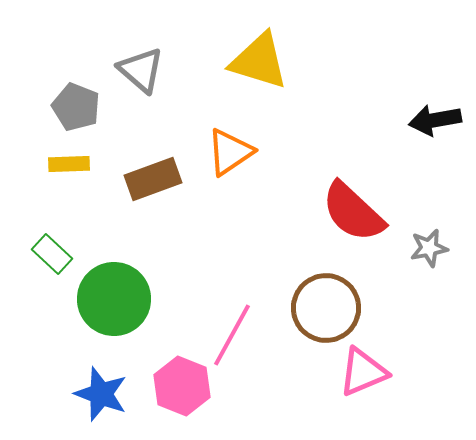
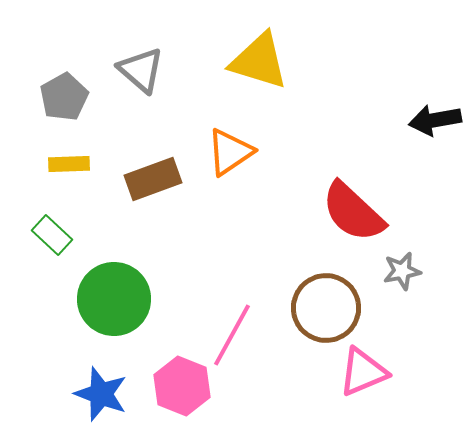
gray pentagon: moved 12 px left, 10 px up; rotated 21 degrees clockwise
gray star: moved 27 px left, 23 px down
green rectangle: moved 19 px up
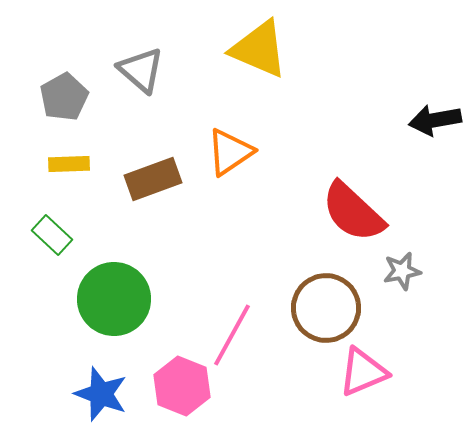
yellow triangle: moved 12 px up; rotated 6 degrees clockwise
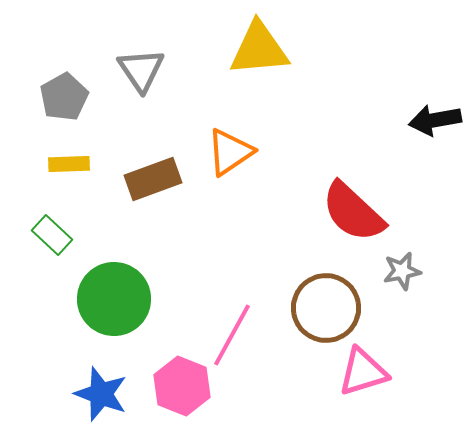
yellow triangle: rotated 28 degrees counterclockwise
gray triangle: rotated 15 degrees clockwise
pink triangle: rotated 6 degrees clockwise
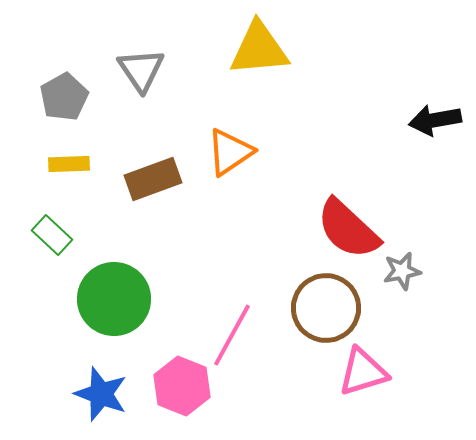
red semicircle: moved 5 px left, 17 px down
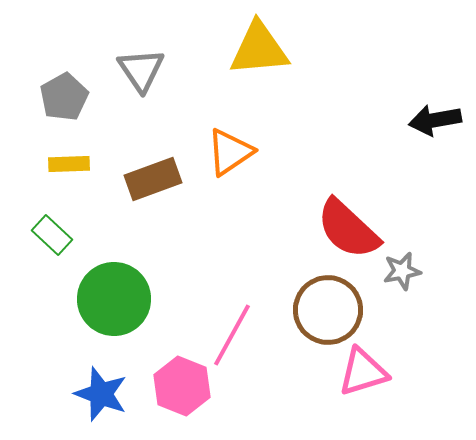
brown circle: moved 2 px right, 2 px down
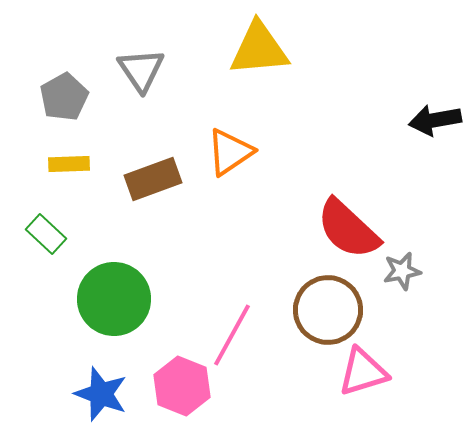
green rectangle: moved 6 px left, 1 px up
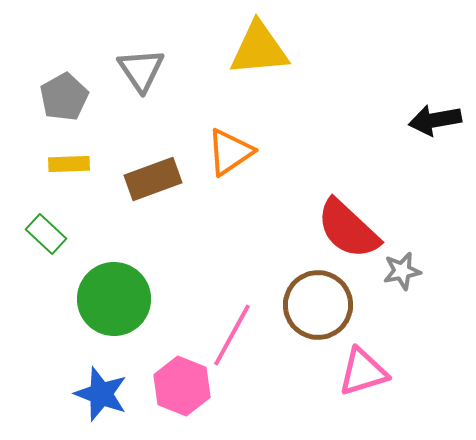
brown circle: moved 10 px left, 5 px up
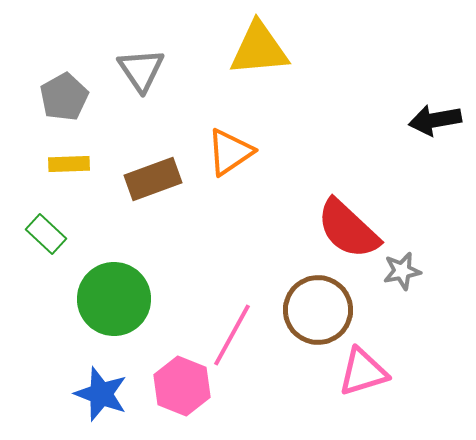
brown circle: moved 5 px down
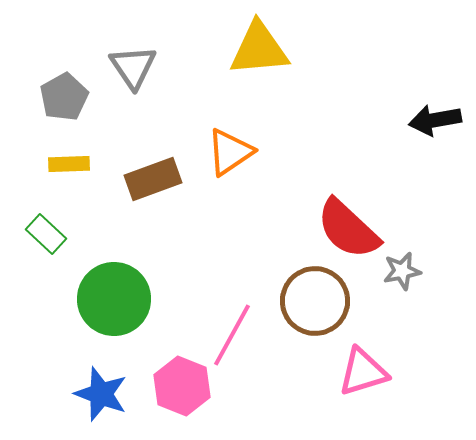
gray triangle: moved 8 px left, 3 px up
brown circle: moved 3 px left, 9 px up
